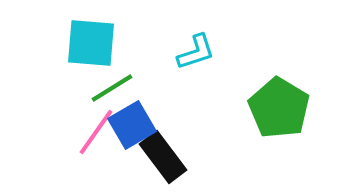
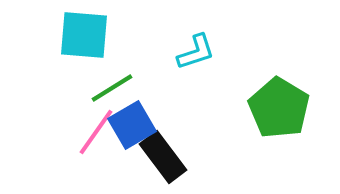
cyan square: moved 7 px left, 8 px up
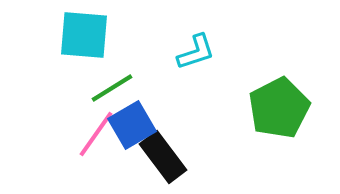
green pentagon: rotated 14 degrees clockwise
pink line: moved 2 px down
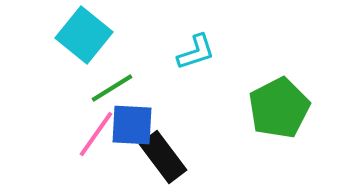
cyan square: rotated 34 degrees clockwise
blue square: rotated 33 degrees clockwise
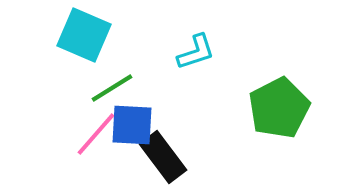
cyan square: rotated 16 degrees counterclockwise
pink line: rotated 6 degrees clockwise
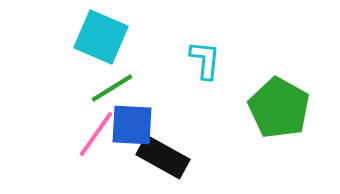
cyan square: moved 17 px right, 2 px down
cyan L-shape: moved 9 px right, 8 px down; rotated 66 degrees counterclockwise
green pentagon: rotated 16 degrees counterclockwise
pink line: rotated 6 degrees counterclockwise
black rectangle: rotated 24 degrees counterclockwise
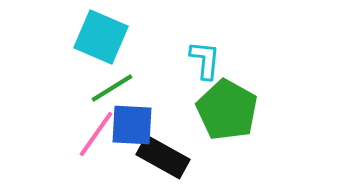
green pentagon: moved 52 px left, 2 px down
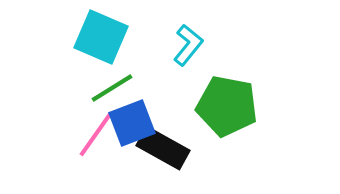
cyan L-shape: moved 17 px left, 15 px up; rotated 33 degrees clockwise
green pentagon: moved 4 px up; rotated 18 degrees counterclockwise
blue square: moved 2 px up; rotated 24 degrees counterclockwise
black rectangle: moved 9 px up
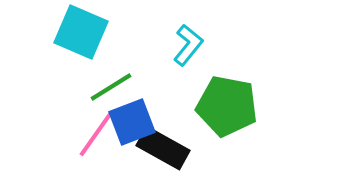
cyan square: moved 20 px left, 5 px up
green line: moved 1 px left, 1 px up
blue square: moved 1 px up
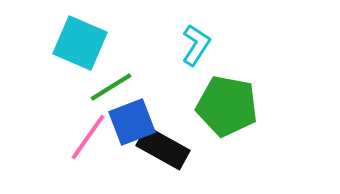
cyan square: moved 1 px left, 11 px down
cyan L-shape: moved 8 px right; rotated 6 degrees counterclockwise
pink line: moved 8 px left, 3 px down
